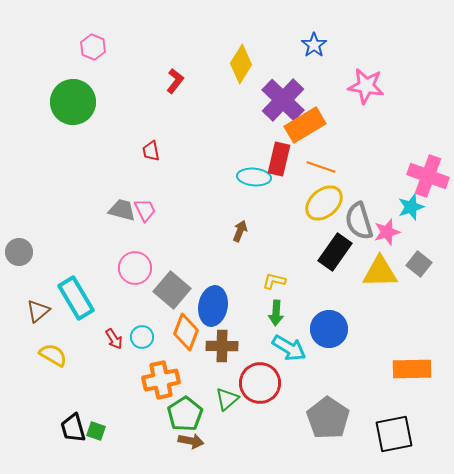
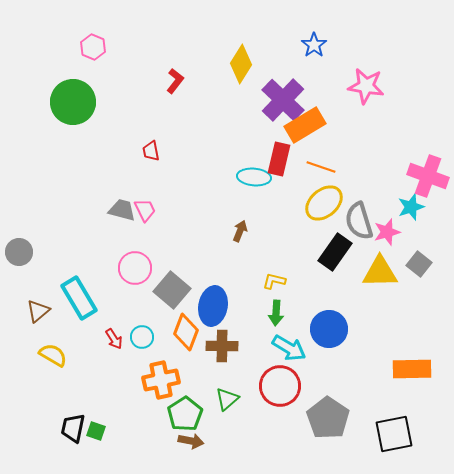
cyan rectangle at (76, 298): moved 3 px right
red circle at (260, 383): moved 20 px right, 3 px down
black trapezoid at (73, 428): rotated 28 degrees clockwise
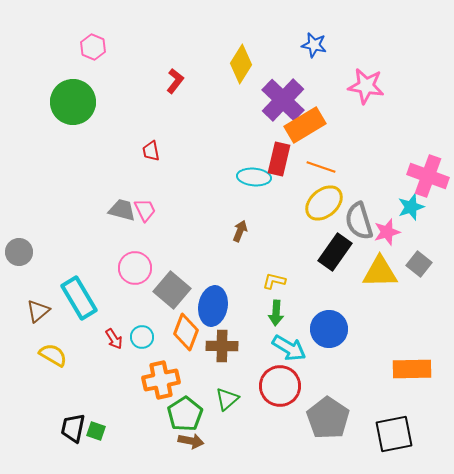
blue star at (314, 45): rotated 25 degrees counterclockwise
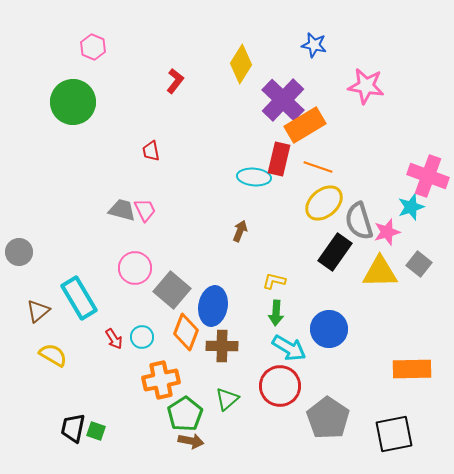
orange line at (321, 167): moved 3 px left
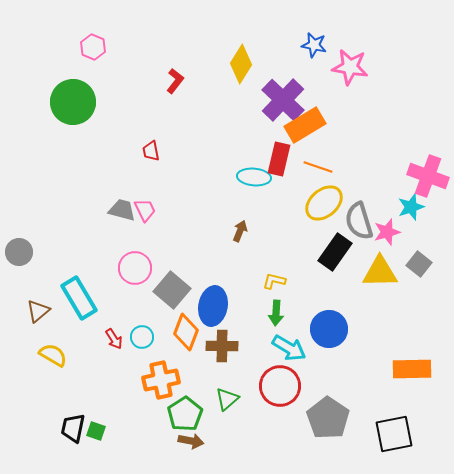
pink star at (366, 86): moved 16 px left, 19 px up
